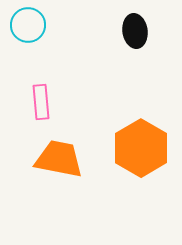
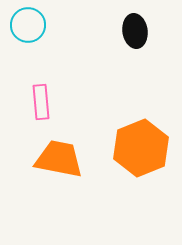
orange hexagon: rotated 8 degrees clockwise
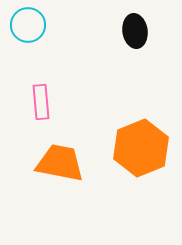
orange trapezoid: moved 1 px right, 4 px down
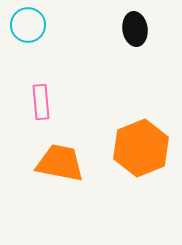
black ellipse: moved 2 px up
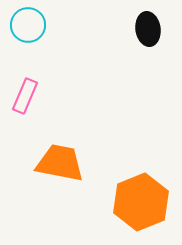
black ellipse: moved 13 px right
pink rectangle: moved 16 px left, 6 px up; rotated 28 degrees clockwise
orange hexagon: moved 54 px down
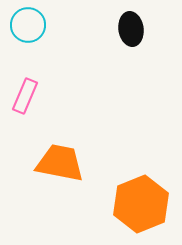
black ellipse: moved 17 px left
orange hexagon: moved 2 px down
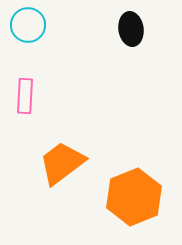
pink rectangle: rotated 20 degrees counterclockwise
orange trapezoid: moved 2 px right; rotated 48 degrees counterclockwise
orange hexagon: moved 7 px left, 7 px up
